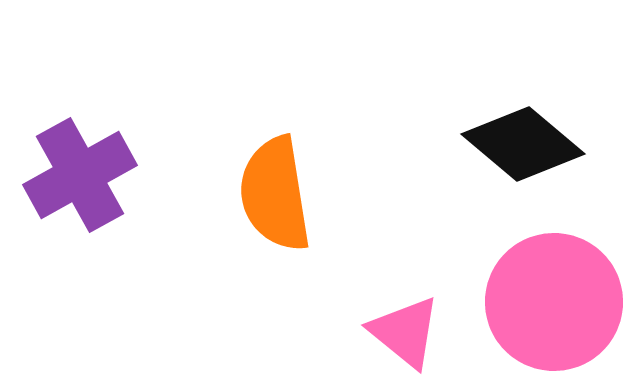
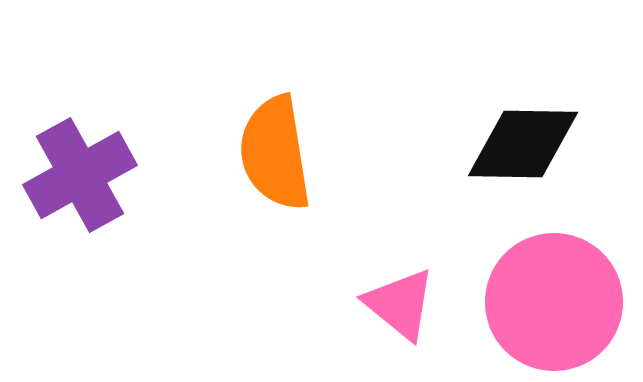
black diamond: rotated 39 degrees counterclockwise
orange semicircle: moved 41 px up
pink triangle: moved 5 px left, 28 px up
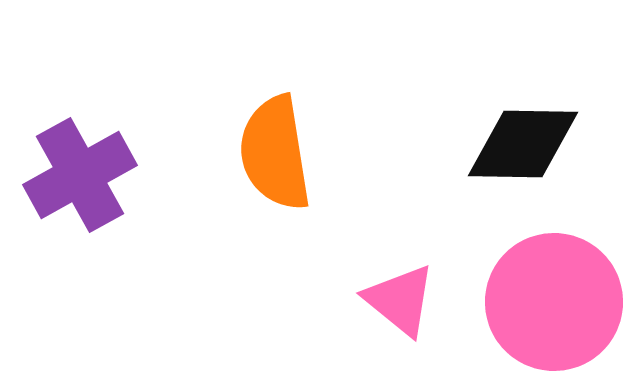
pink triangle: moved 4 px up
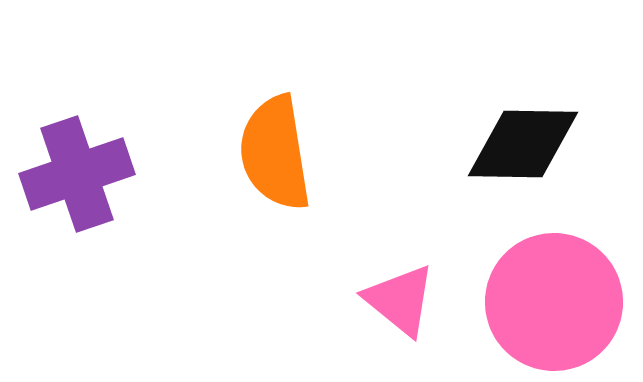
purple cross: moved 3 px left, 1 px up; rotated 10 degrees clockwise
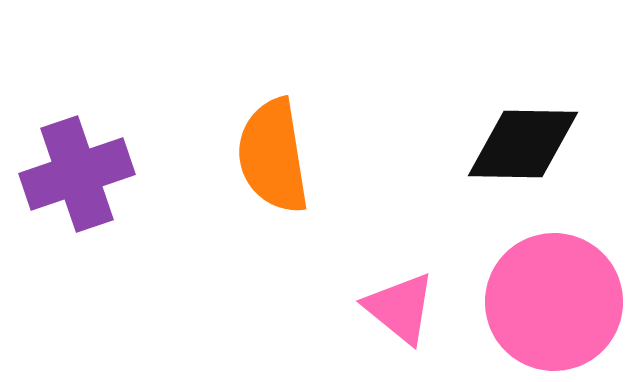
orange semicircle: moved 2 px left, 3 px down
pink triangle: moved 8 px down
